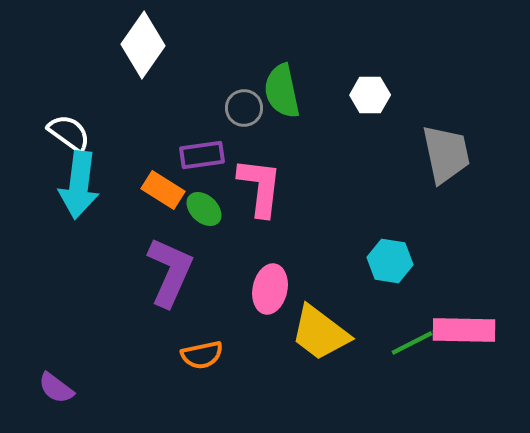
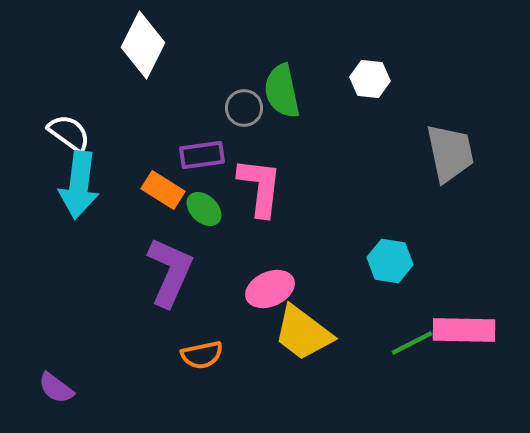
white diamond: rotated 8 degrees counterclockwise
white hexagon: moved 16 px up; rotated 6 degrees clockwise
gray trapezoid: moved 4 px right, 1 px up
pink ellipse: rotated 54 degrees clockwise
yellow trapezoid: moved 17 px left
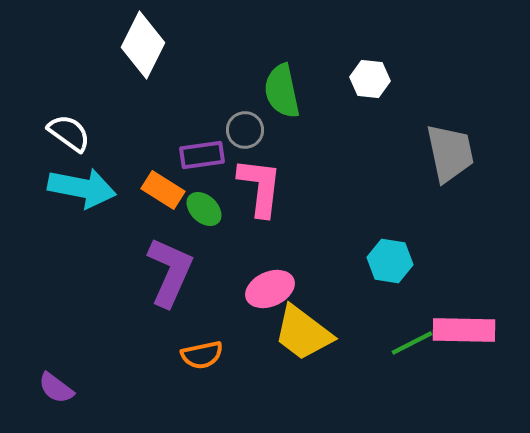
gray circle: moved 1 px right, 22 px down
cyan arrow: moved 3 px right, 3 px down; rotated 86 degrees counterclockwise
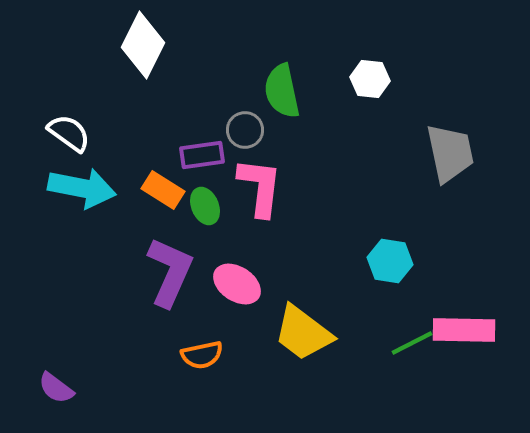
green ellipse: moved 1 px right, 3 px up; rotated 24 degrees clockwise
pink ellipse: moved 33 px left, 5 px up; rotated 57 degrees clockwise
